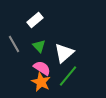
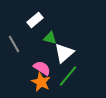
green triangle: moved 11 px right, 8 px up; rotated 32 degrees counterclockwise
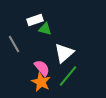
white rectangle: rotated 21 degrees clockwise
green triangle: moved 5 px left, 9 px up
pink semicircle: rotated 18 degrees clockwise
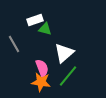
pink semicircle: rotated 18 degrees clockwise
orange star: rotated 18 degrees counterclockwise
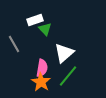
green triangle: rotated 32 degrees clockwise
pink semicircle: rotated 30 degrees clockwise
orange star: rotated 24 degrees clockwise
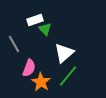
pink semicircle: moved 13 px left; rotated 12 degrees clockwise
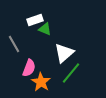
green triangle: rotated 24 degrees counterclockwise
green line: moved 3 px right, 3 px up
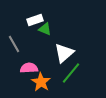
pink semicircle: rotated 114 degrees counterclockwise
